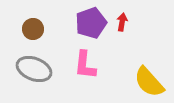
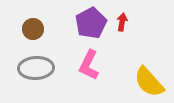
purple pentagon: rotated 8 degrees counterclockwise
pink L-shape: moved 4 px right; rotated 20 degrees clockwise
gray ellipse: moved 2 px right, 1 px up; rotated 24 degrees counterclockwise
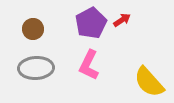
red arrow: moved 2 px up; rotated 48 degrees clockwise
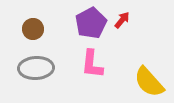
red arrow: rotated 18 degrees counterclockwise
pink L-shape: moved 3 px right, 1 px up; rotated 20 degrees counterclockwise
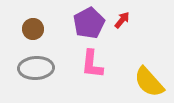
purple pentagon: moved 2 px left
